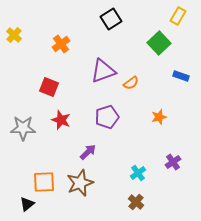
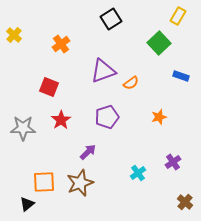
red star: rotated 18 degrees clockwise
brown cross: moved 49 px right
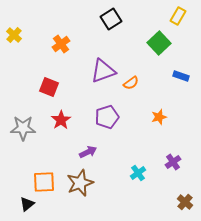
purple arrow: rotated 18 degrees clockwise
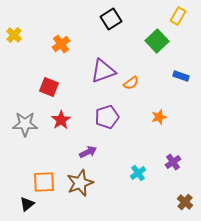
green square: moved 2 px left, 2 px up
gray star: moved 2 px right, 4 px up
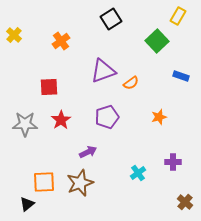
orange cross: moved 3 px up
red square: rotated 24 degrees counterclockwise
purple cross: rotated 35 degrees clockwise
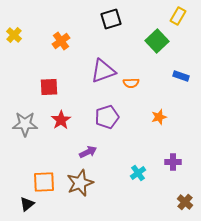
black square: rotated 15 degrees clockwise
orange semicircle: rotated 35 degrees clockwise
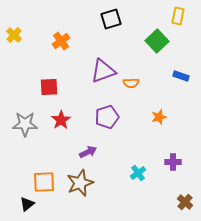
yellow rectangle: rotated 18 degrees counterclockwise
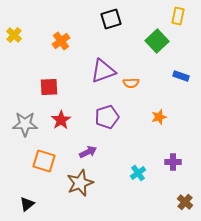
orange square: moved 21 px up; rotated 20 degrees clockwise
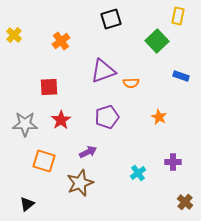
orange star: rotated 28 degrees counterclockwise
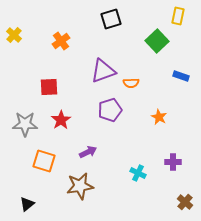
purple pentagon: moved 3 px right, 7 px up
cyan cross: rotated 28 degrees counterclockwise
brown star: moved 3 px down; rotated 12 degrees clockwise
